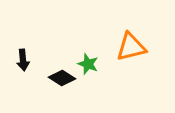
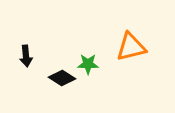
black arrow: moved 3 px right, 4 px up
green star: rotated 20 degrees counterclockwise
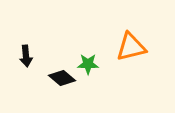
black diamond: rotated 8 degrees clockwise
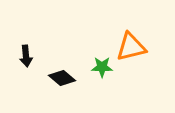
green star: moved 14 px right, 3 px down
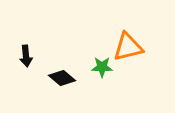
orange triangle: moved 3 px left
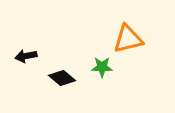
orange triangle: moved 8 px up
black arrow: rotated 85 degrees clockwise
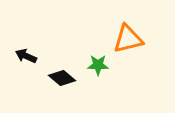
black arrow: rotated 35 degrees clockwise
green star: moved 4 px left, 2 px up
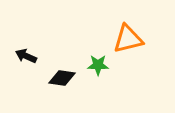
black diamond: rotated 32 degrees counterclockwise
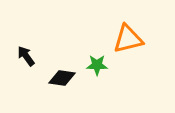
black arrow: rotated 30 degrees clockwise
green star: moved 1 px left
